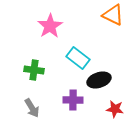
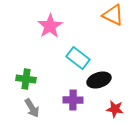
green cross: moved 8 px left, 9 px down
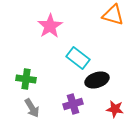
orange triangle: rotated 10 degrees counterclockwise
black ellipse: moved 2 px left
purple cross: moved 4 px down; rotated 18 degrees counterclockwise
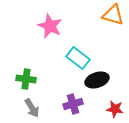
pink star: rotated 15 degrees counterclockwise
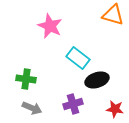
gray arrow: rotated 36 degrees counterclockwise
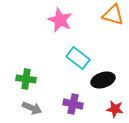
pink star: moved 10 px right, 6 px up
black ellipse: moved 6 px right
purple cross: rotated 30 degrees clockwise
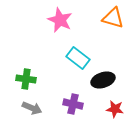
orange triangle: moved 3 px down
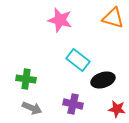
pink star: rotated 10 degrees counterclockwise
cyan rectangle: moved 2 px down
red star: moved 2 px right
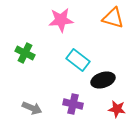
pink star: moved 1 px right; rotated 20 degrees counterclockwise
green cross: moved 1 px left, 26 px up; rotated 18 degrees clockwise
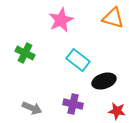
pink star: rotated 20 degrees counterclockwise
black ellipse: moved 1 px right, 1 px down
red star: moved 2 px down
